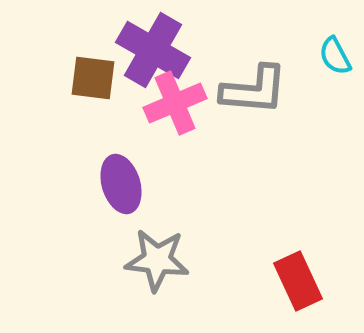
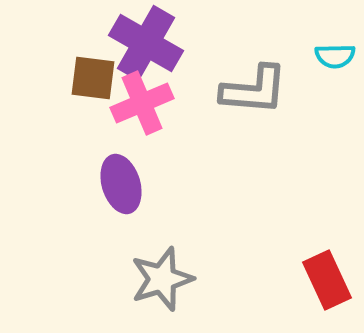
purple cross: moved 7 px left, 7 px up
cyan semicircle: rotated 63 degrees counterclockwise
pink cross: moved 33 px left
gray star: moved 5 px right, 19 px down; rotated 24 degrees counterclockwise
red rectangle: moved 29 px right, 1 px up
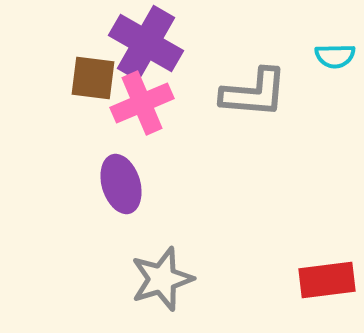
gray L-shape: moved 3 px down
red rectangle: rotated 72 degrees counterclockwise
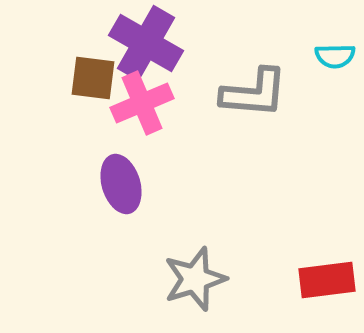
gray star: moved 33 px right
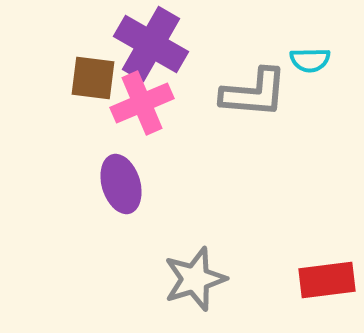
purple cross: moved 5 px right, 1 px down
cyan semicircle: moved 25 px left, 4 px down
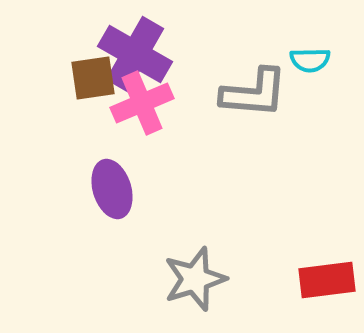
purple cross: moved 16 px left, 10 px down
brown square: rotated 15 degrees counterclockwise
purple ellipse: moved 9 px left, 5 px down
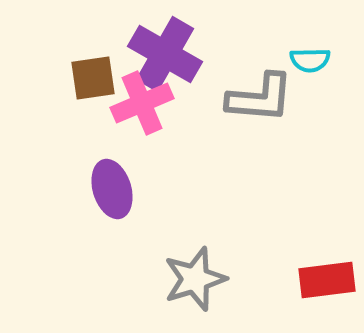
purple cross: moved 30 px right
gray L-shape: moved 6 px right, 5 px down
